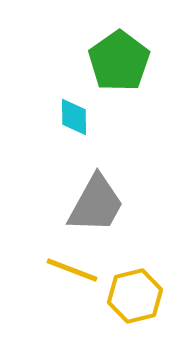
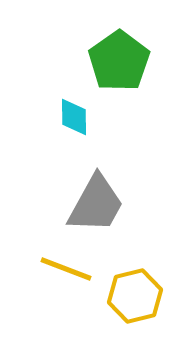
yellow line: moved 6 px left, 1 px up
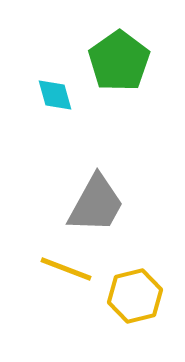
cyan diamond: moved 19 px left, 22 px up; rotated 15 degrees counterclockwise
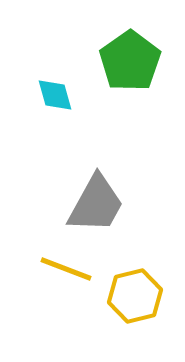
green pentagon: moved 11 px right
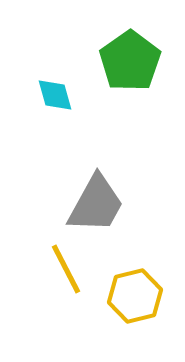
yellow line: rotated 42 degrees clockwise
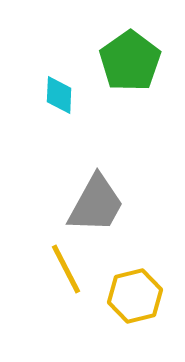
cyan diamond: moved 4 px right; rotated 18 degrees clockwise
